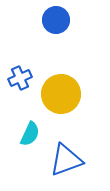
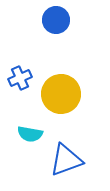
cyan semicircle: rotated 75 degrees clockwise
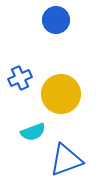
cyan semicircle: moved 3 px right, 2 px up; rotated 30 degrees counterclockwise
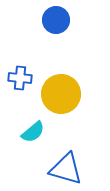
blue cross: rotated 30 degrees clockwise
cyan semicircle: rotated 20 degrees counterclockwise
blue triangle: moved 9 px down; rotated 36 degrees clockwise
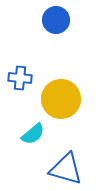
yellow circle: moved 5 px down
cyan semicircle: moved 2 px down
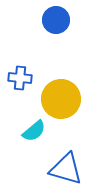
cyan semicircle: moved 1 px right, 3 px up
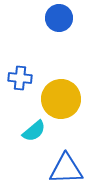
blue circle: moved 3 px right, 2 px up
blue triangle: rotated 18 degrees counterclockwise
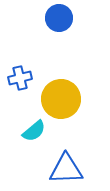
blue cross: rotated 20 degrees counterclockwise
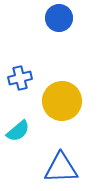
yellow circle: moved 1 px right, 2 px down
cyan semicircle: moved 16 px left
blue triangle: moved 5 px left, 1 px up
